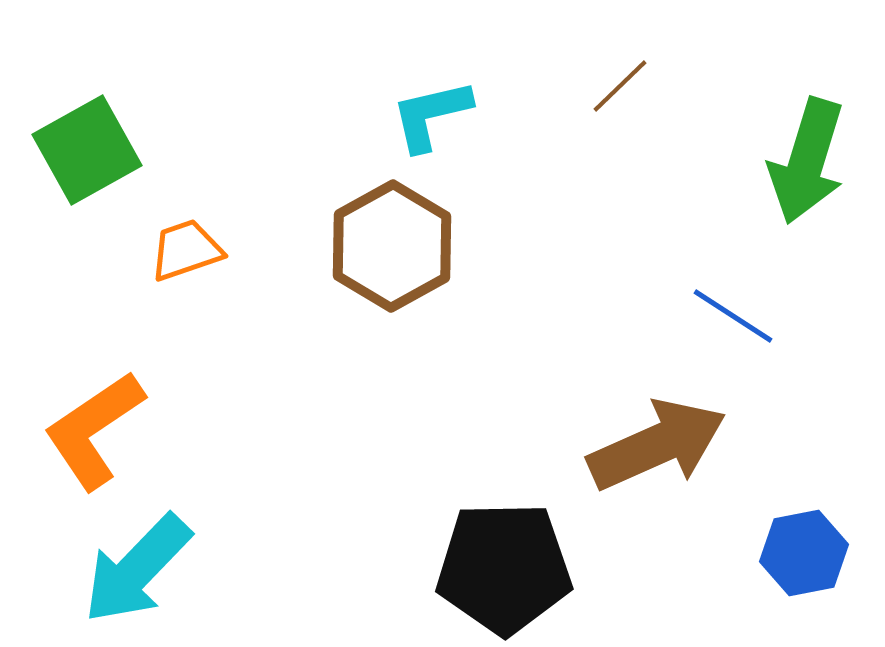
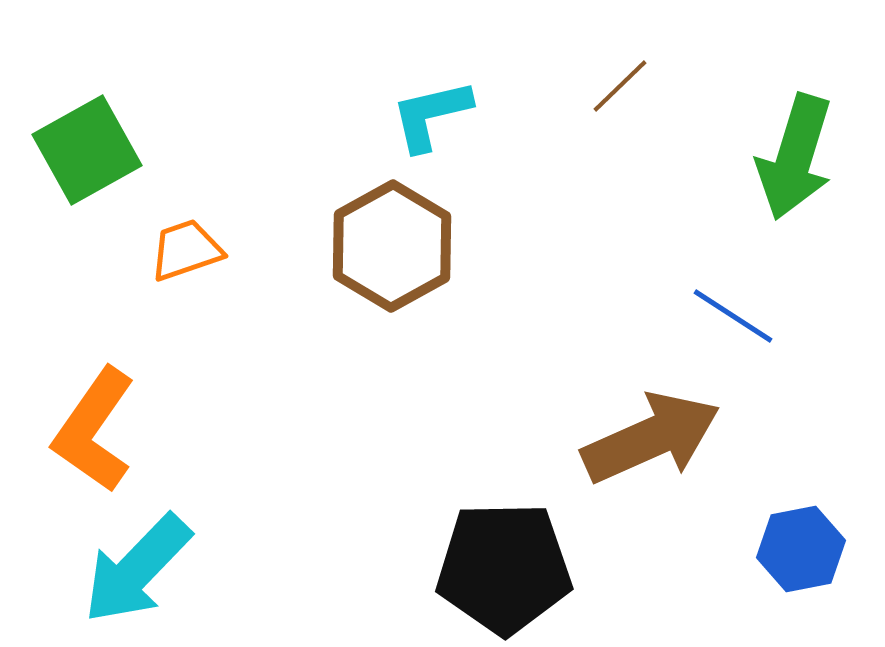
green arrow: moved 12 px left, 4 px up
orange L-shape: rotated 21 degrees counterclockwise
brown arrow: moved 6 px left, 7 px up
blue hexagon: moved 3 px left, 4 px up
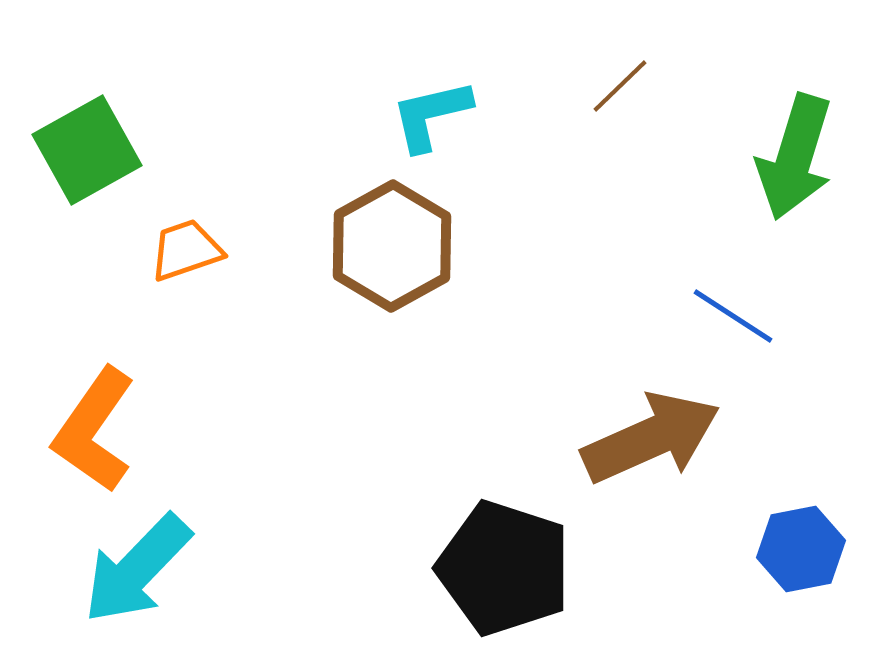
black pentagon: rotated 19 degrees clockwise
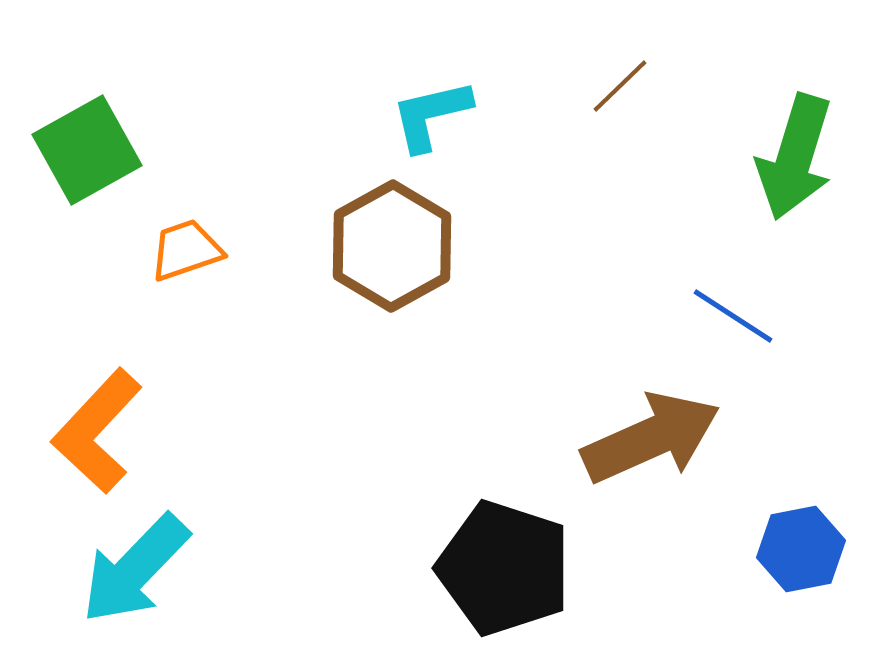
orange L-shape: moved 3 px right, 1 px down; rotated 8 degrees clockwise
cyan arrow: moved 2 px left
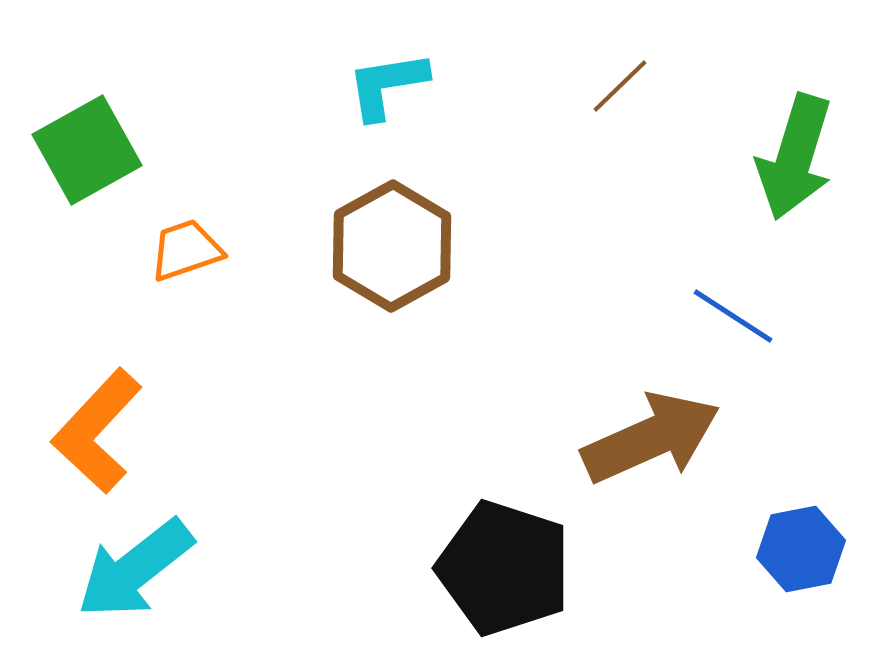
cyan L-shape: moved 44 px left, 30 px up; rotated 4 degrees clockwise
cyan arrow: rotated 8 degrees clockwise
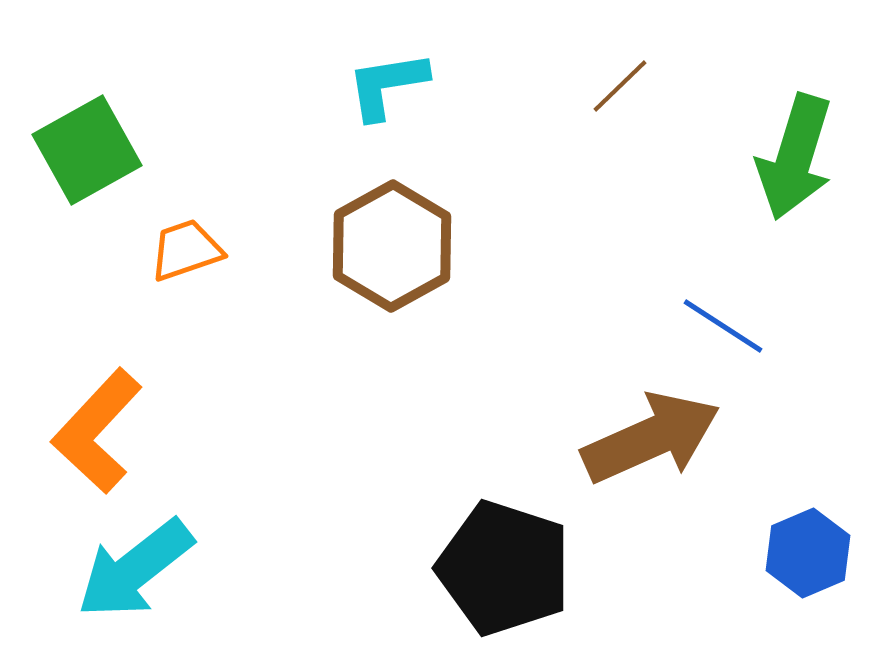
blue line: moved 10 px left, 10 px down
blue hexagon: moved 7 px right, 4 px down; rotated 12 degrees counterclockwise
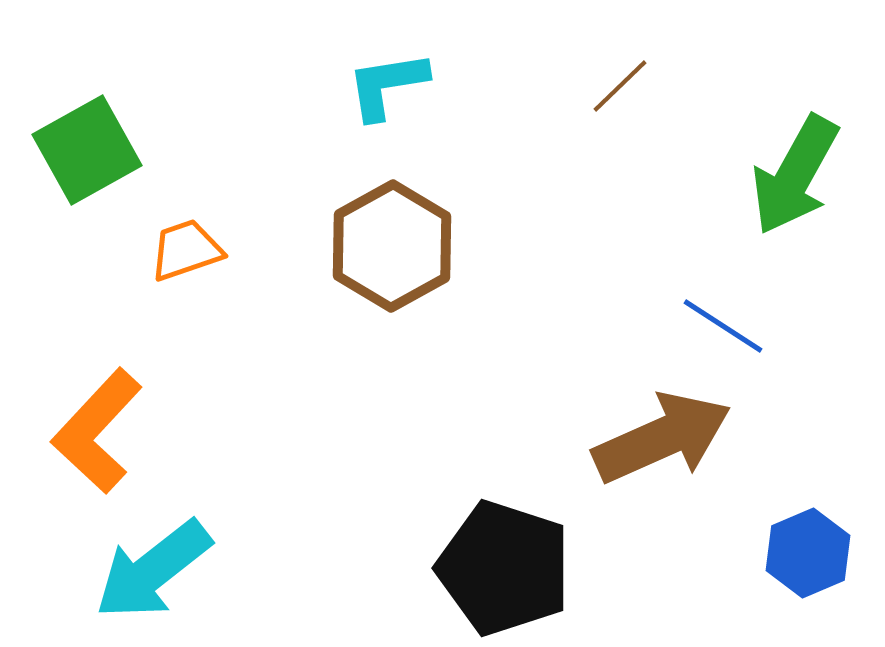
green arrow: moved 18 px down; rotated 12 degrees clockwise
brown arrow: moved 11 px right
cyan arrow: moved 18 px right, 1 px down
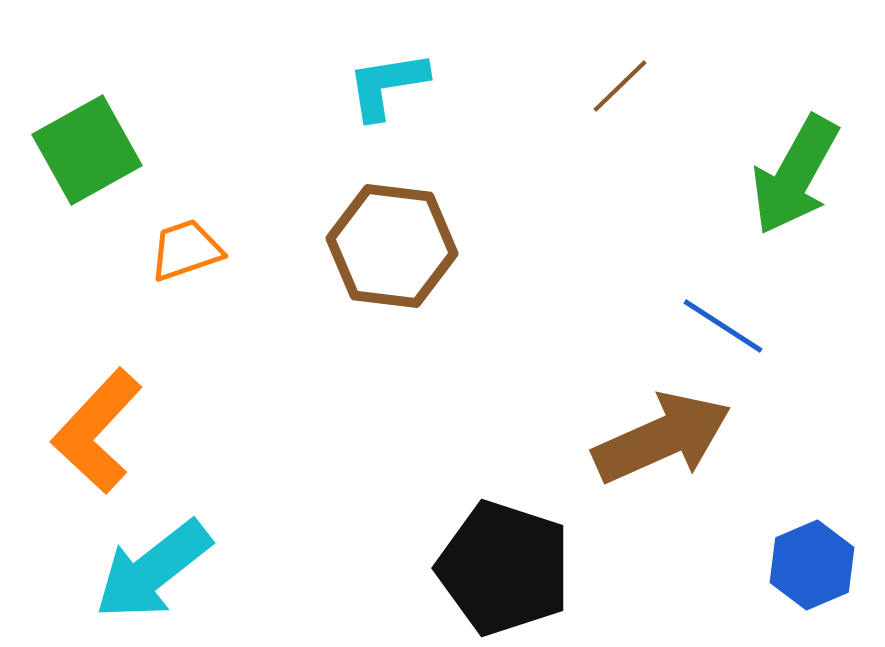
brown hexagon: rotated 24 degrees counterclockwise
blue hexagon: moved 4 px right, 12 px down
